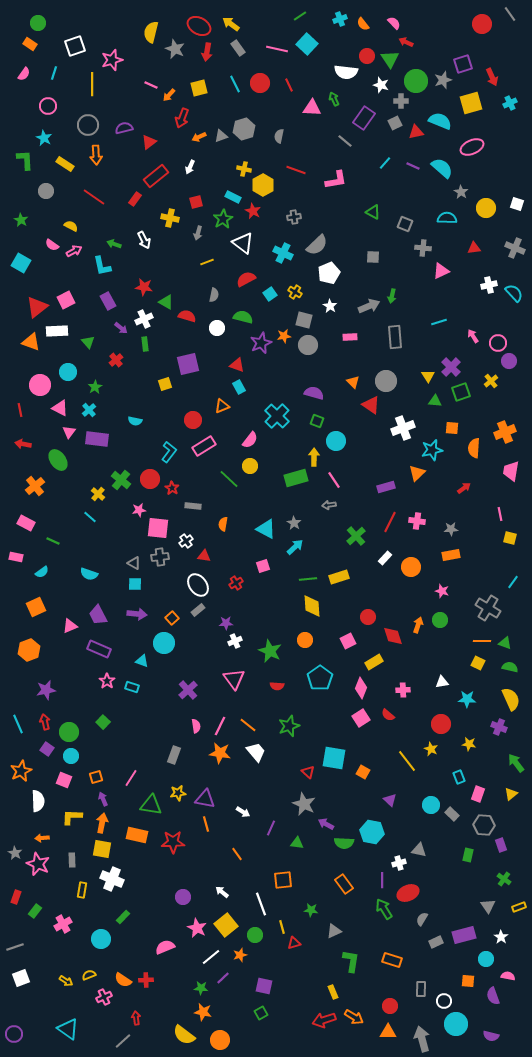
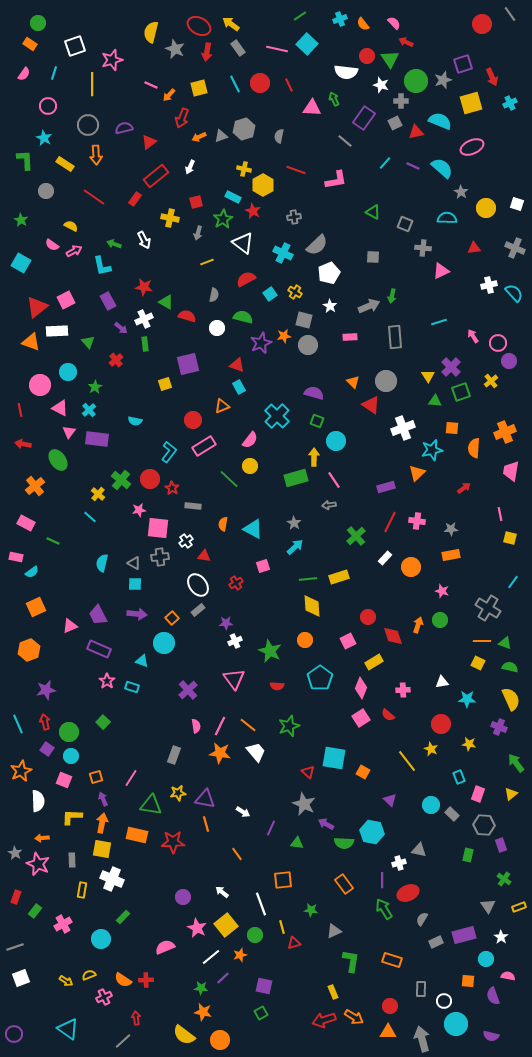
cyan triangle at (266, 529): moved 13 px left
cyan semicircle at (42, 572): moved 10 px left
cyan semicircle at (89, 574): moved 13 px right, 11 px up; rotated 84 degrees clockwise
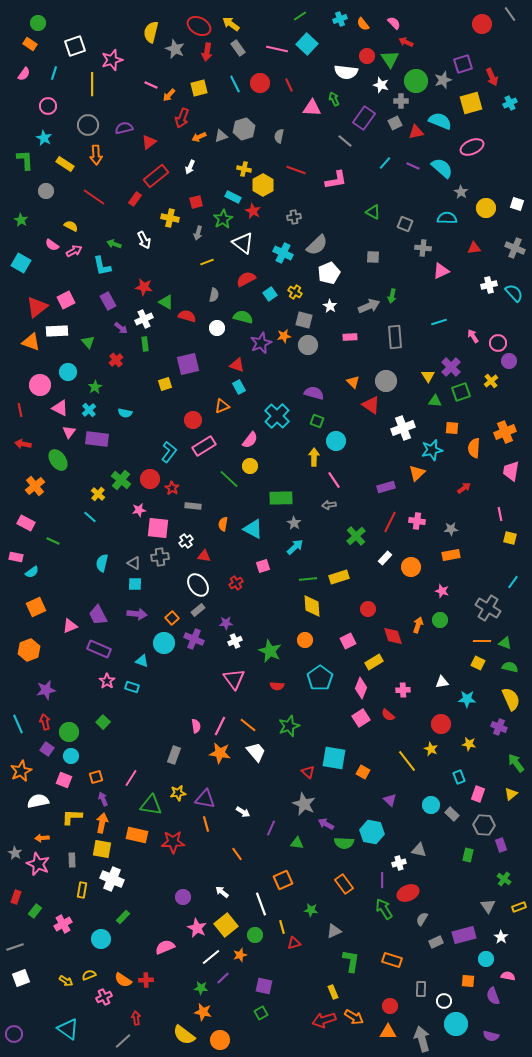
cyan semicircle at (135, 421): moved 10 px left, 8 px up
green rectangle at (296, 478): moved 15 px left, 20 px down; rotated 15 degrees clockwise
red circle at (368, 617): moved 8 px up
purple cross at (188, 690): moved 6 px right, 51 px up; rotated 24 degrees counterclockwise
white semicircle at (38, 801): rotated 100 degrees counterclockwise
orange square at (283, 880): rotated 18 degrees counterclockwise
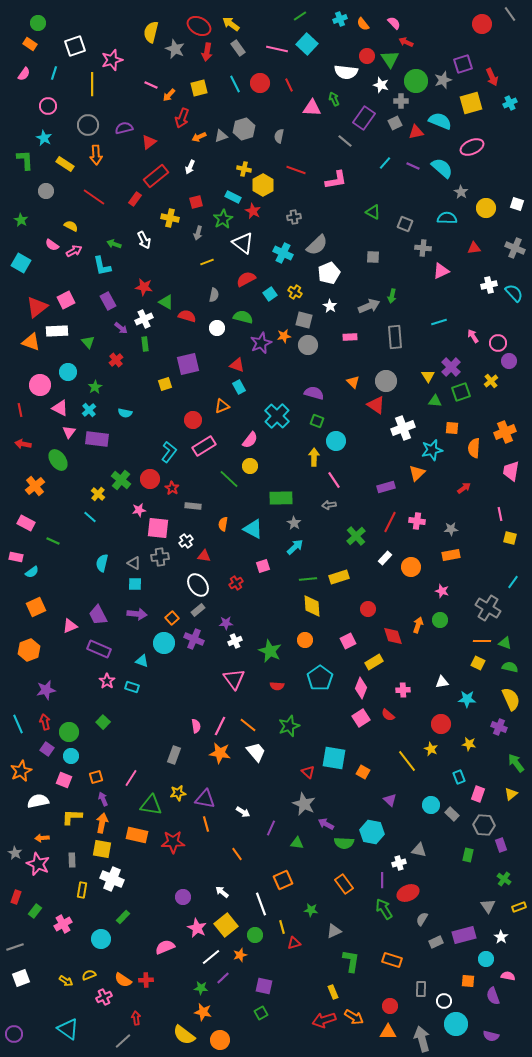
red triangle at (371, 405): moved 5 px right
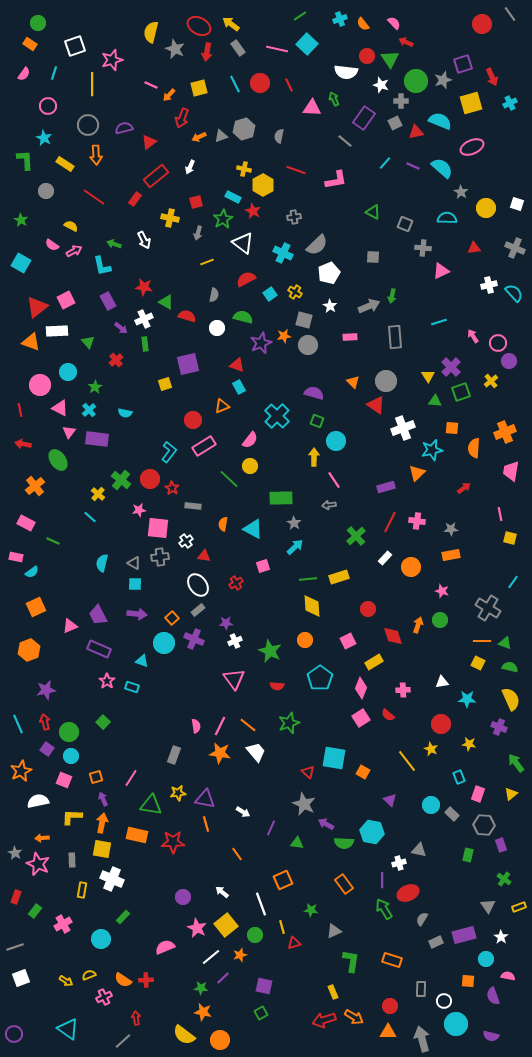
green star at (289, 726): moved 3 px up
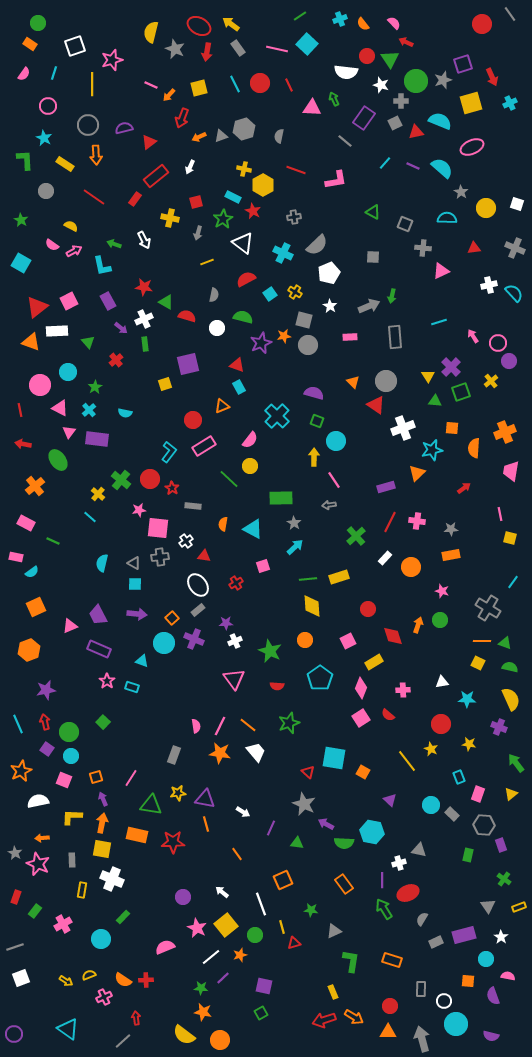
pink square at (66, 300): moved 3 px right, 1 px down
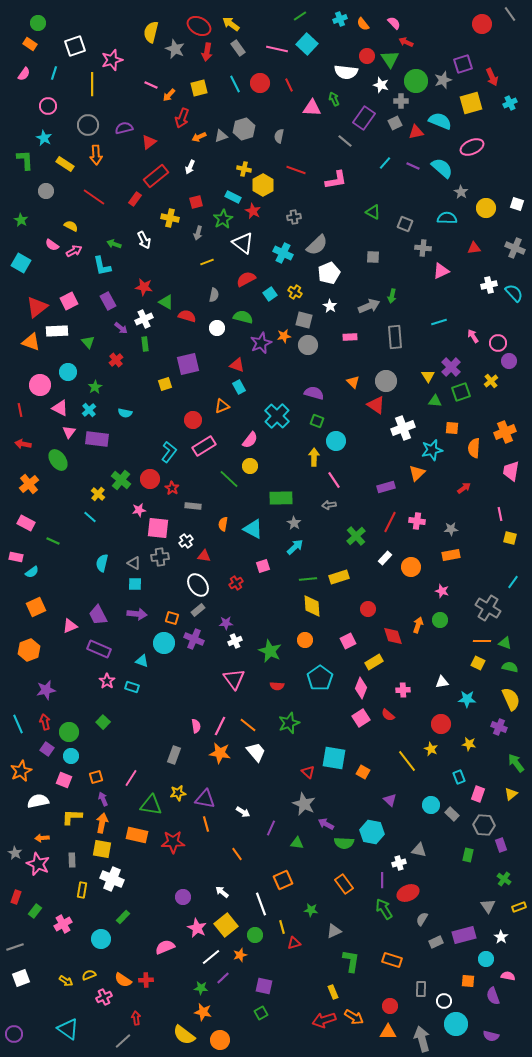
orange cross at (35, 486): moved 6 px left, 2 px up
orange square at (172, 618): rotated 32 degrees counterclockwise
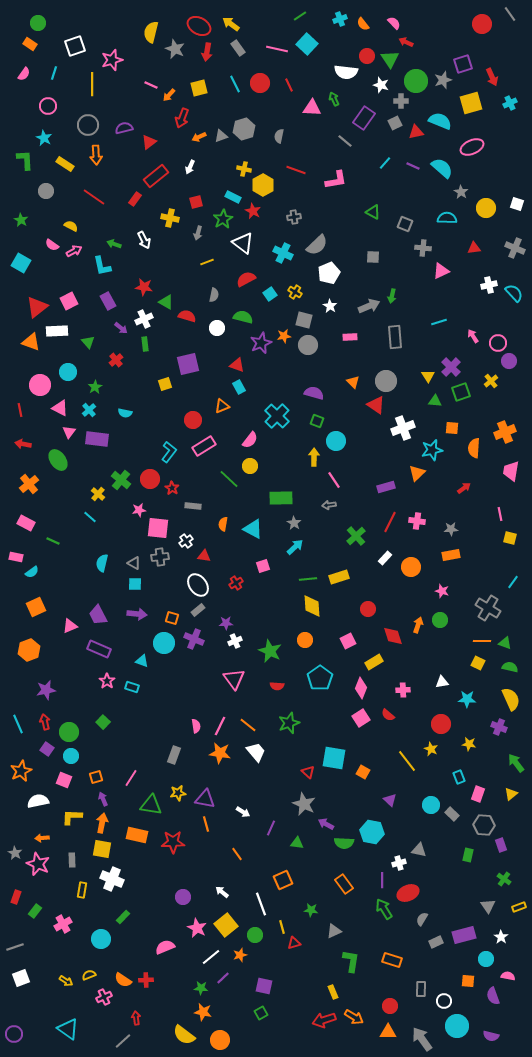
cyan circle at (456, 1024): moved 1 px right, 2 px down
gray arrow at (422, 1039): rotated 20 degrees counterclockwise
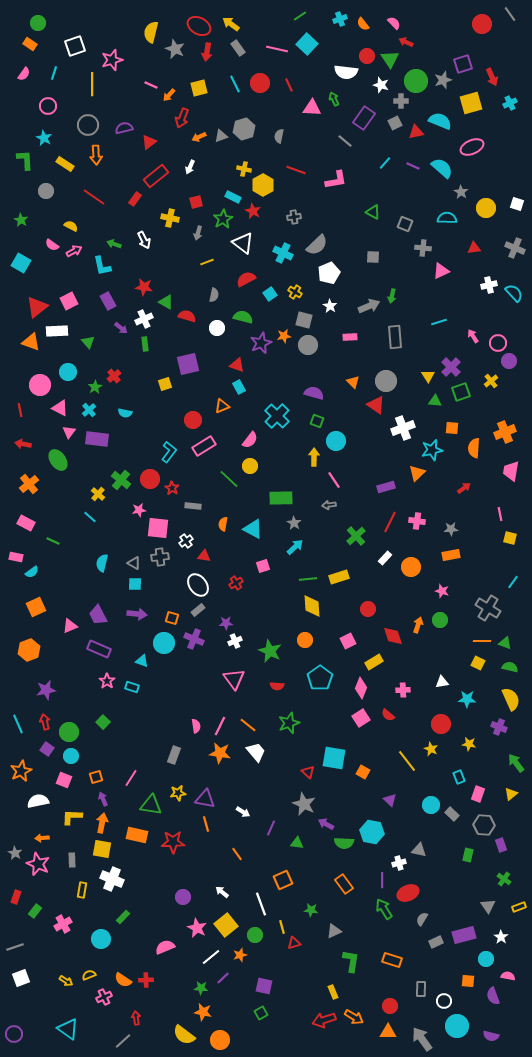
red cross at (116, 360): moved 2 px left, 16 px down
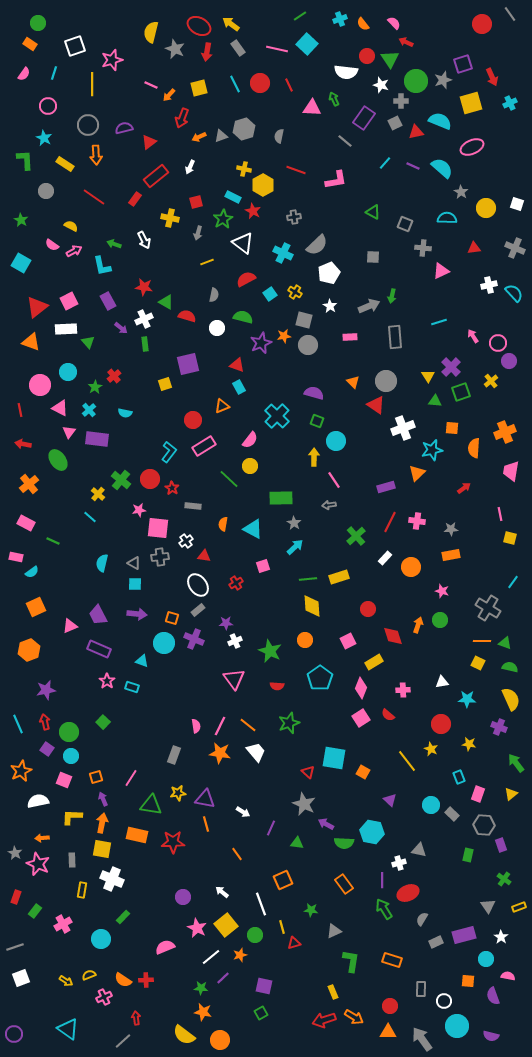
white rectangle at (57, 331): moved 9 px right, 2 px up
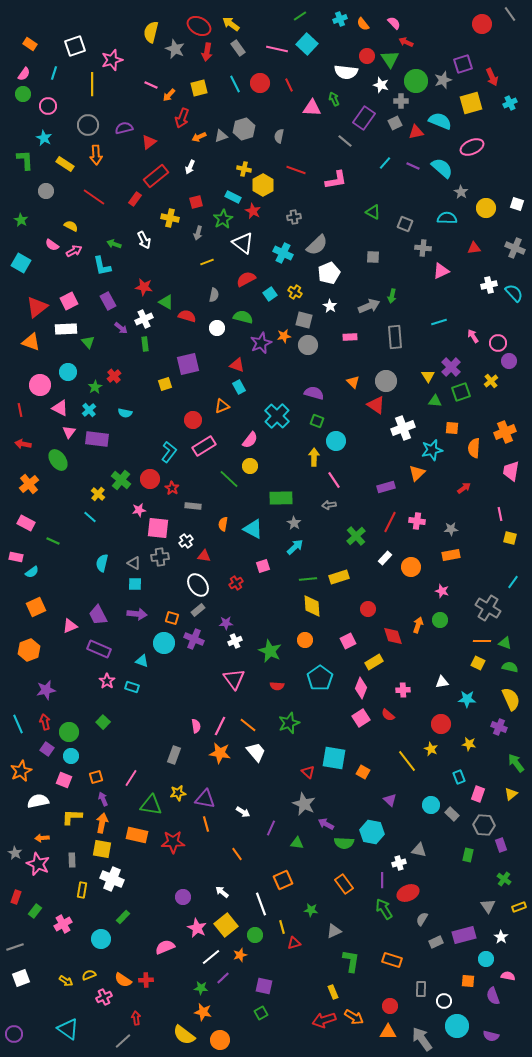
green circle at (38, 23): moved 15 px left, 71 px down
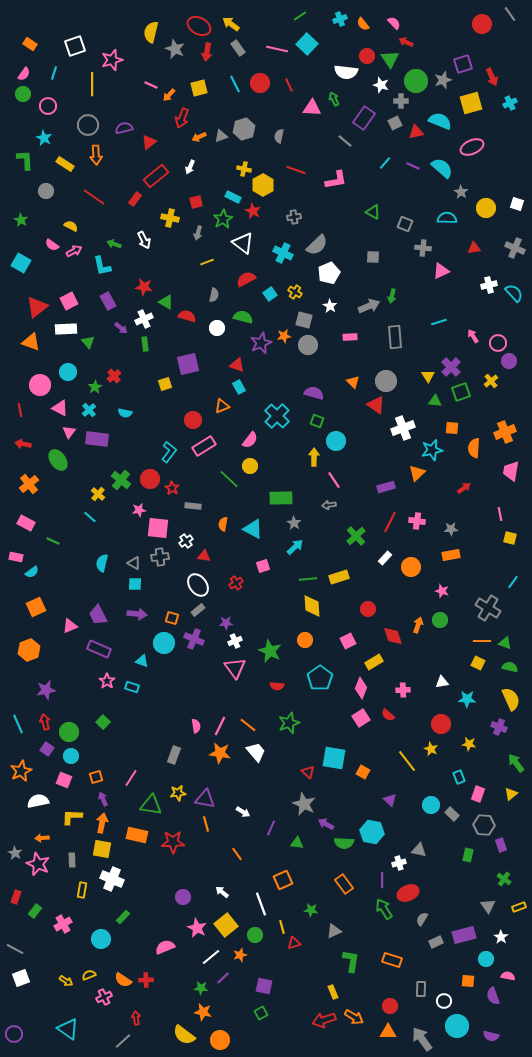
pink triangle at (234, 679): moved 1 px right, 11 px up
gray line at (15, 947): moved 2 px down; rotated 48 degrees clockwise
